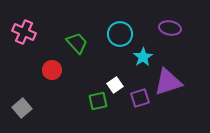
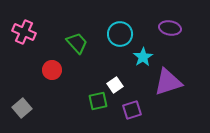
purple square: moved 8 px left, 12 px down
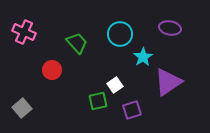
purple triangle: rotated 16 degrees counterclockwise
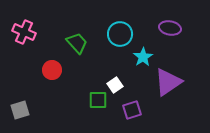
green square: moved 1 px up; rotated 12 degrees clockwise
gray square: moved 2 px left, 2 px down; rotated 24 degrees clockwise
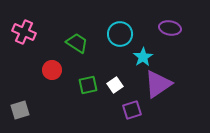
green trapezoid: rotated 15 degrees counterclockwise
purple triangle: moved 10 px left, 2 px down
green square: moved 10 px left, 15 px up; rotated 12 degrees counterclockwise
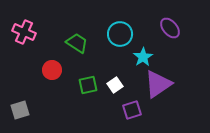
purple ellipse: rotated 40 degrees clockwise
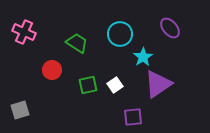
purple square: moved 1 px right, 7 px down; rotated 12 degrees clockwise
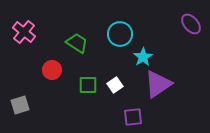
purple ellipse: moved 21 px right, 4 px up
pink cross: rotated 15 degrees clockwise
green square: rotated 12 degrees clockwise
gray square: moved 5 px up
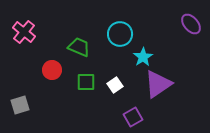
green trapezoid: moved 2 px right, 4 px down; rotated 10 degrees counterclockwise
green square: moved 2 px left, 3 px up
purple square: rotated 24 degrees counterclockwise
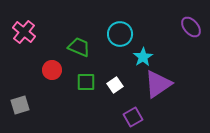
purple ellipse: moved 3 px down
